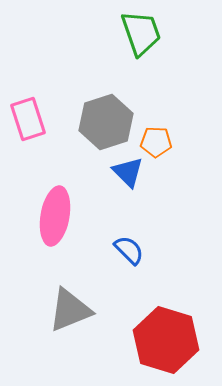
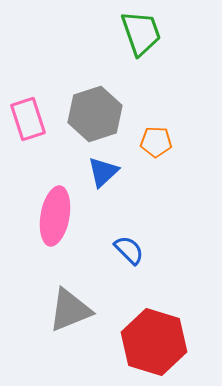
gray hexagon: moved 11 px left, 8 px up
blue triangle: moved 25 px left; rotated 32 degrees clockwise
red hexagon: moved 12 px left, 2 px down
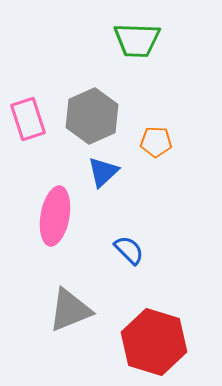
green trapezoid: moved 4 px left, 7 px down; rotated 111 degrees clockwise
gray hexagon: moved 3 px left, 2 px down; rotated 6 degrees counterclockwise
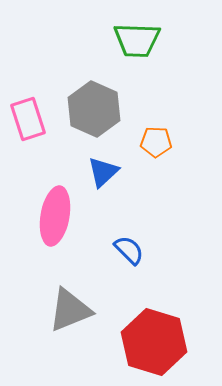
gray hexagon: moved 2 px right, 7 px up; rotated 12 degrees counterclockwise
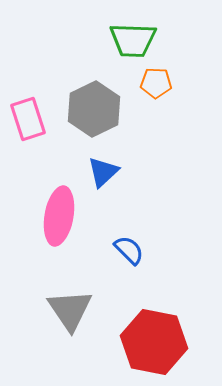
green trapezoid: moved 4 px left
gray hexagon: rotated 10 degrees clockwise
orange pentagon: moved 59 px up
pink ellipse: moved 4 px right
gray triangle: rotated 42 degrees counterclockwise
red hexagon: rotated 6 degrees counterclockwise
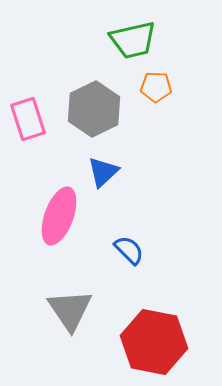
green trapezoid: rotated 15 degrees counterclockwise
orange pentagon: moved 4 px down
pink ellipse: rotated 10 degrees clockwise
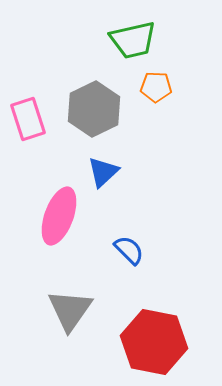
gray triangle: rotated 9 degrees clockwise
